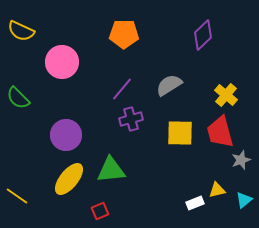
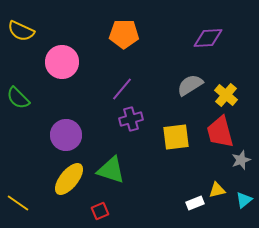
purple diamond: moved 5 px right, 3 px down; rotated 40 degrees clockwise
gray semicircle: moved 21 px right
yellow square: moved 4 px left, 4 px down; rotated 8 degrees counterclockwise
green triangle: rotated 24 degrees clockwise
yellow line: moved 1 px right, 7 px down
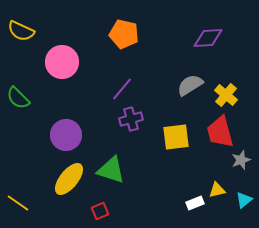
orange pentagon: rotated 12 degrees clockwise
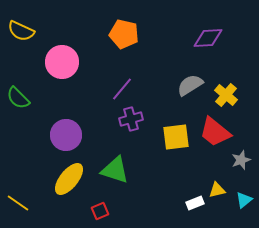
red trapezoid: moved 5 px left; rotated 36 degrees counterclockwise
green triangle: moved 4 px right
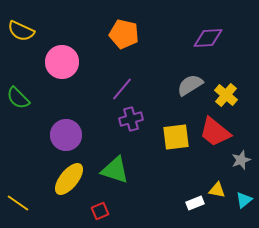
yellow triangle: rotated 24 degrees clockwise
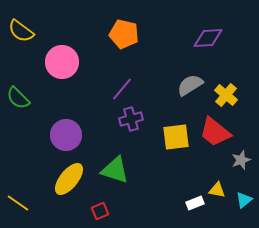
yellow semicircle: rotated 12 degrees clockwise
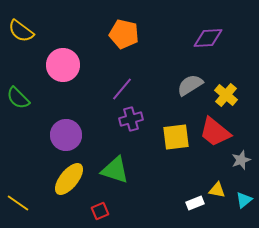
pink circle: moved 1 px right, 3 px down
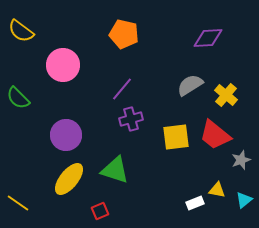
red trapezoid: moved 3 px down
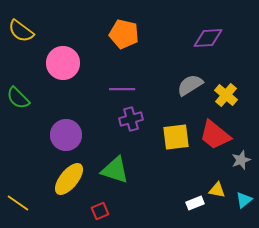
pink circle: moved 2 px up
purple line: rotated 50 degrees clockwise
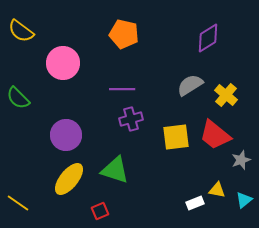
purple diamond: rotated 28 degrees counterclockwise
